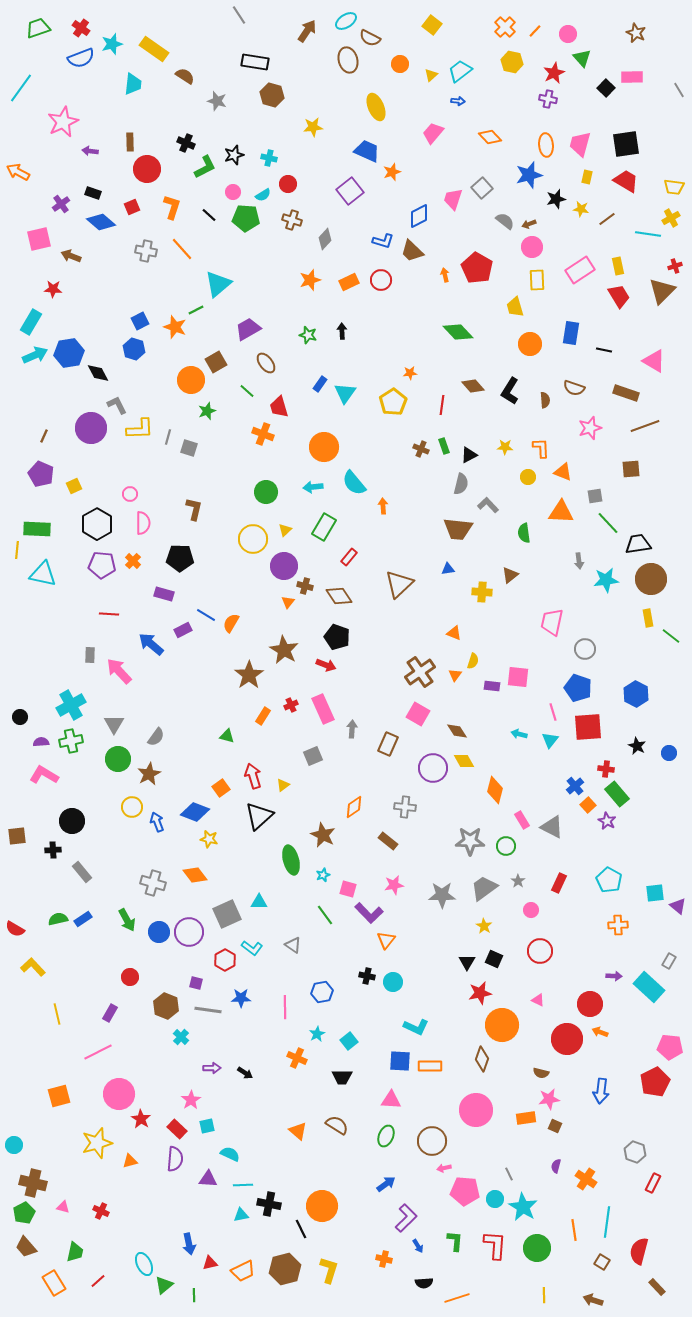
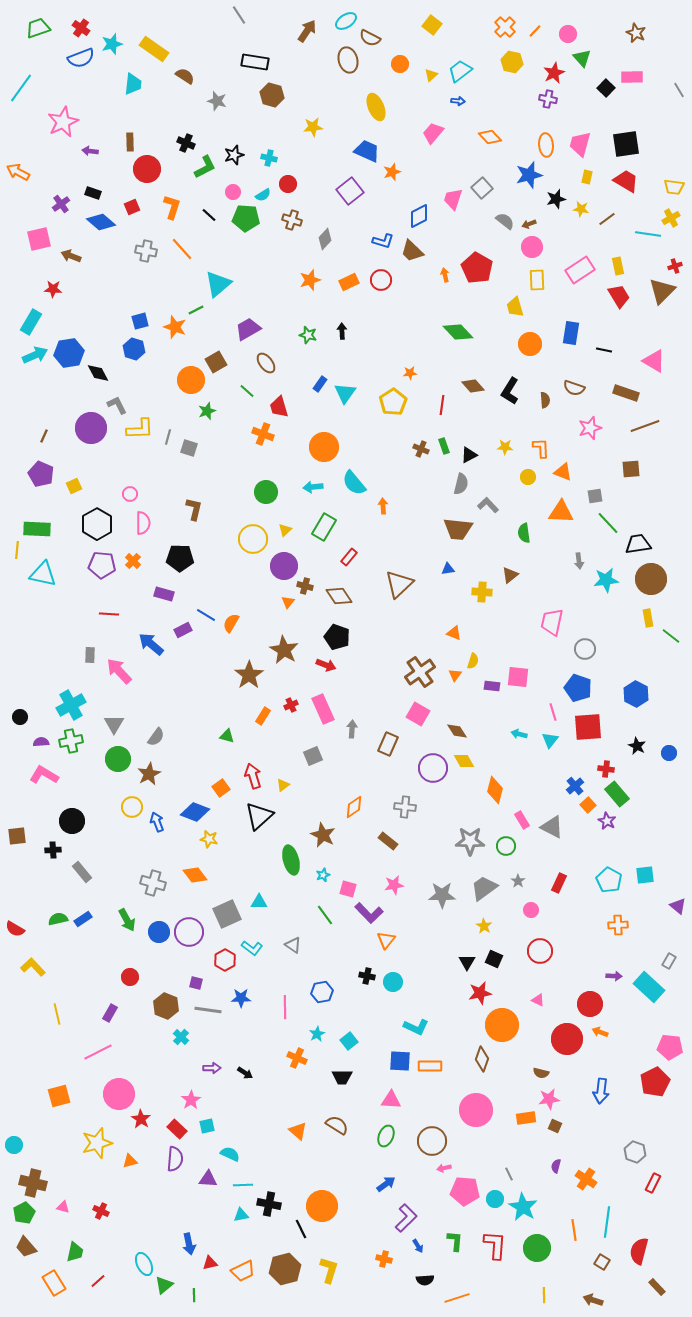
blue square at (140, 321): rotated 12 degrees clockwise
cyan square at (655, 893): moved 10 px left, 18 px up
black semicircle at (424, 1283): moved 1 px right, 3 px up
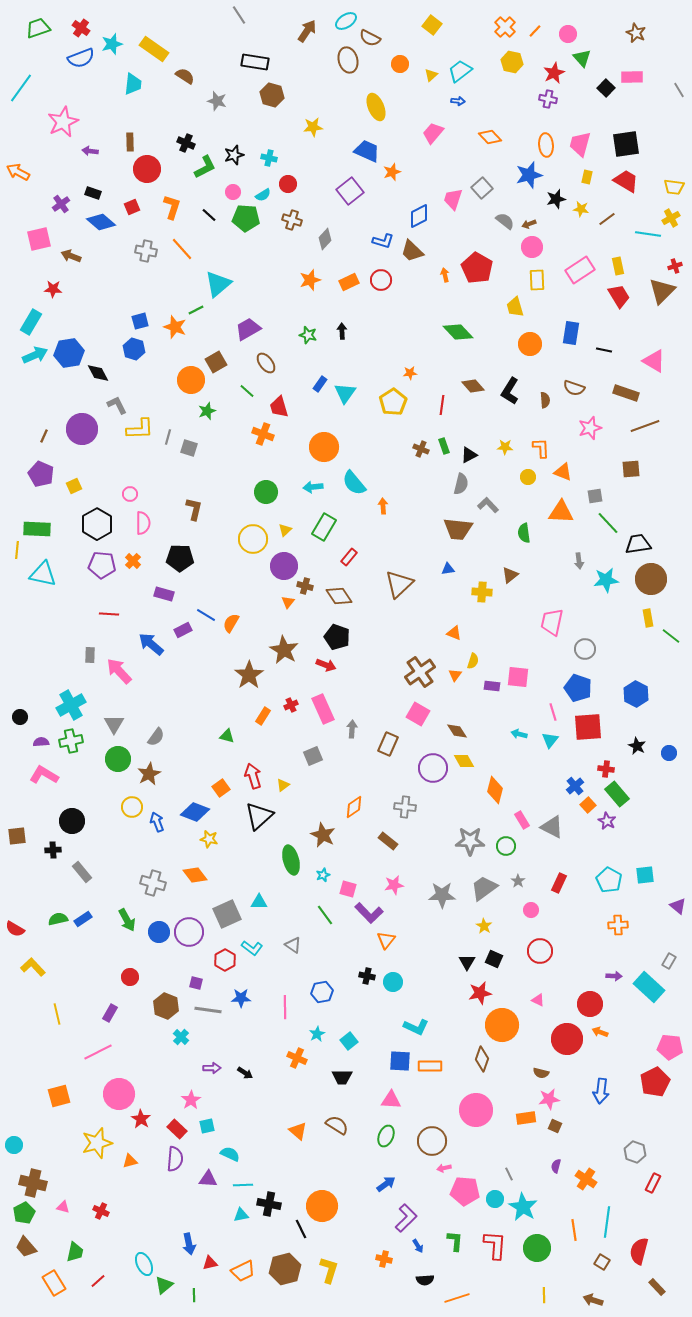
purple circle at (91, 428): moved 9 px left, 1 px down
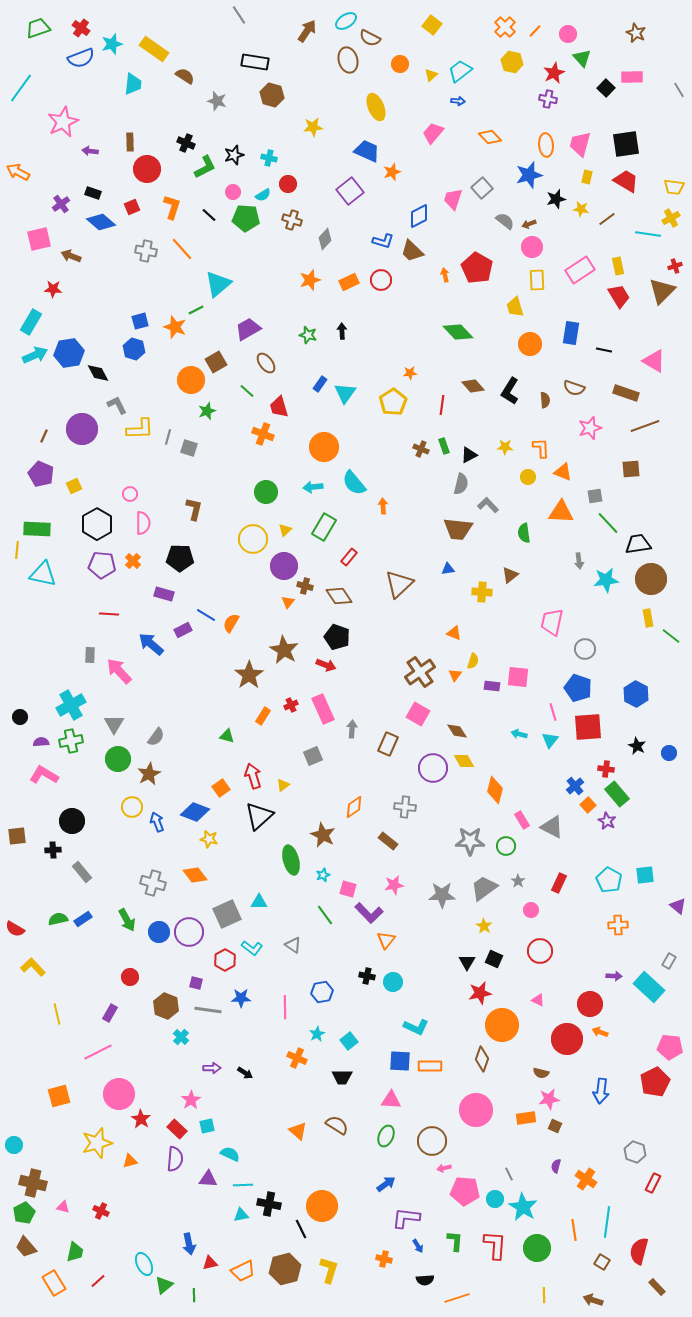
purple L-shape at (406, 1218): rotated 128 degrees counterclockwise
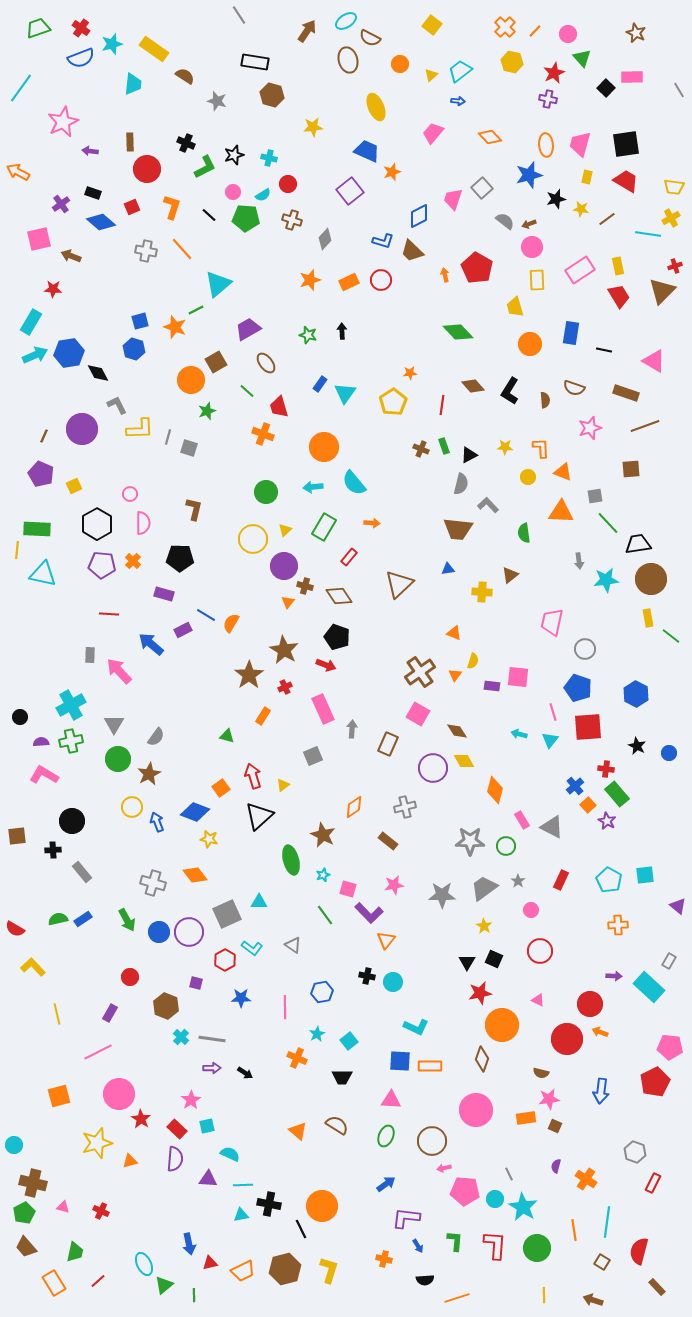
orange arrow at (383, 506): moved 11 px left, 17 px down; rotated 98 degrees clockwise
red cross at (291, 705): moved 6 px left, 18 px up
gray cross at (405, 807): rotated 20 degrees counterclockwise
red rectangle at (559, 883): moved 2 px right, 3 px up
gray line at (208, 1010): moved 4 px right, 29 px down
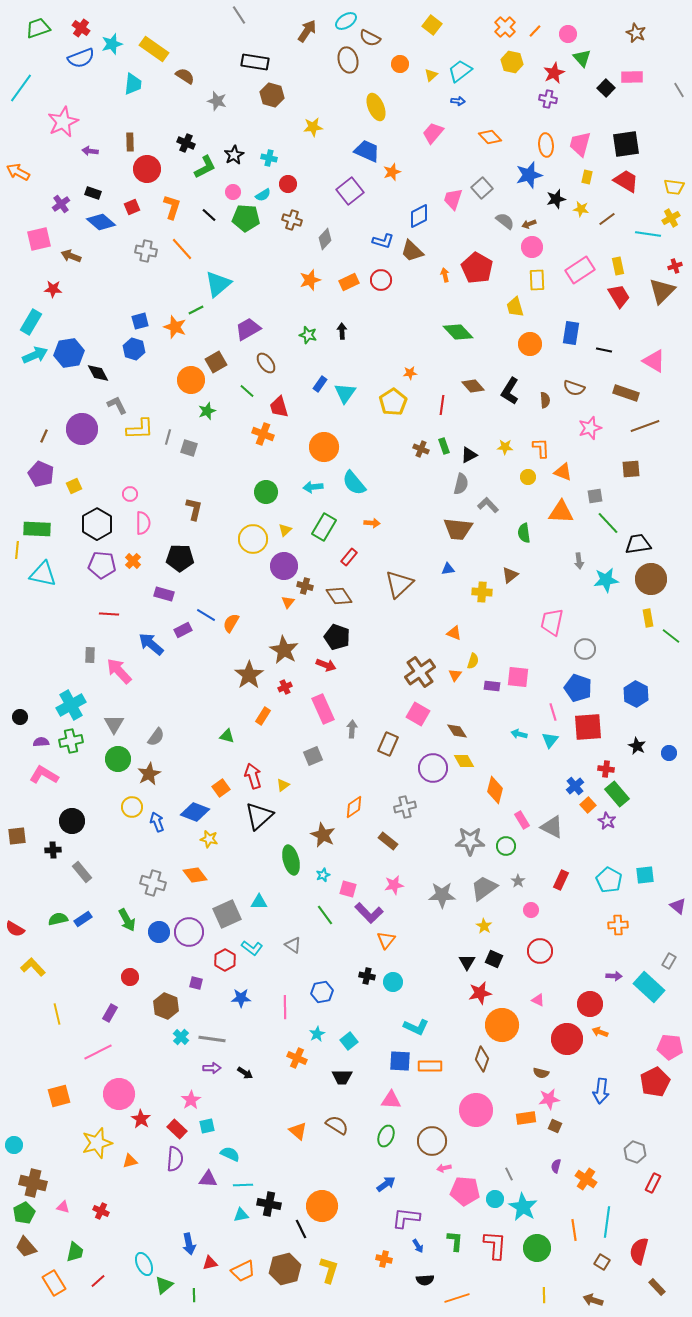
black star at (234, 155): rotated 12 degrees counterclockwise
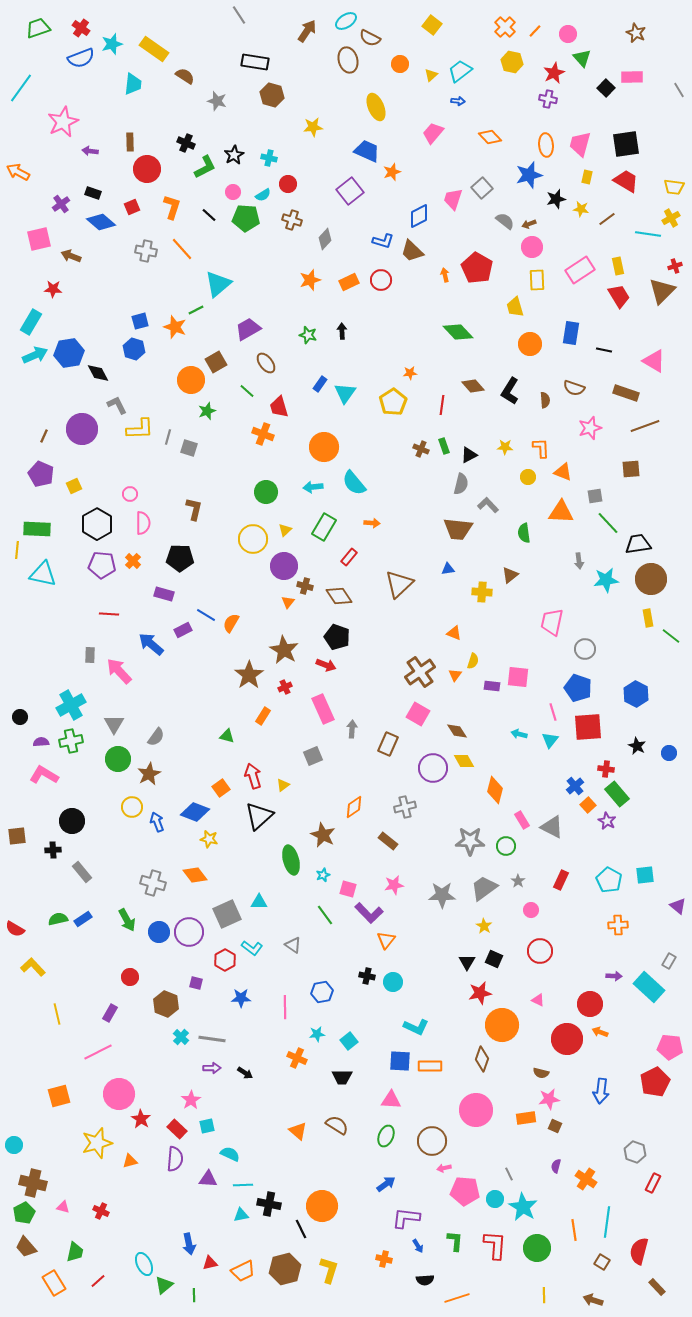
brown hexagon at (166, 1006): moved 2 px up
cyan star at (317, 1034): rotated 21 degrees clockwise
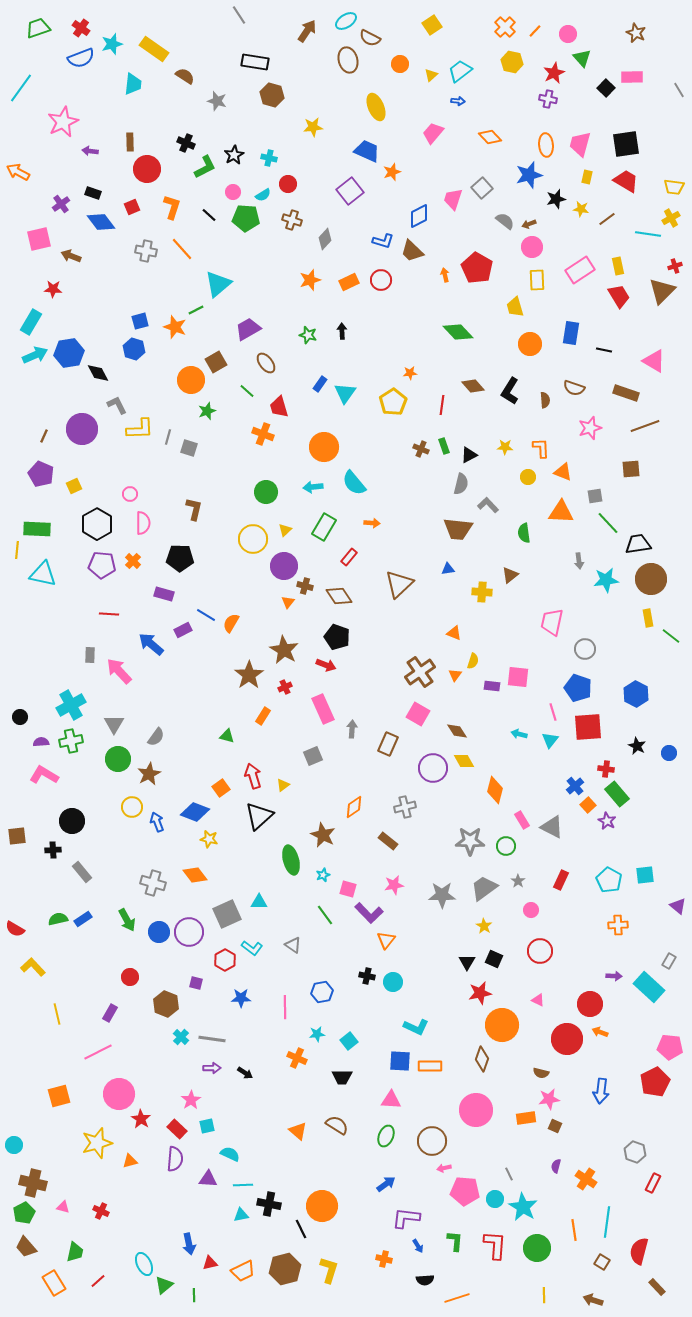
yellow square at (432, 25): rotated 18 degrees clockwise
blue diamond at (101, 222): rotated 12 degrees clockwise
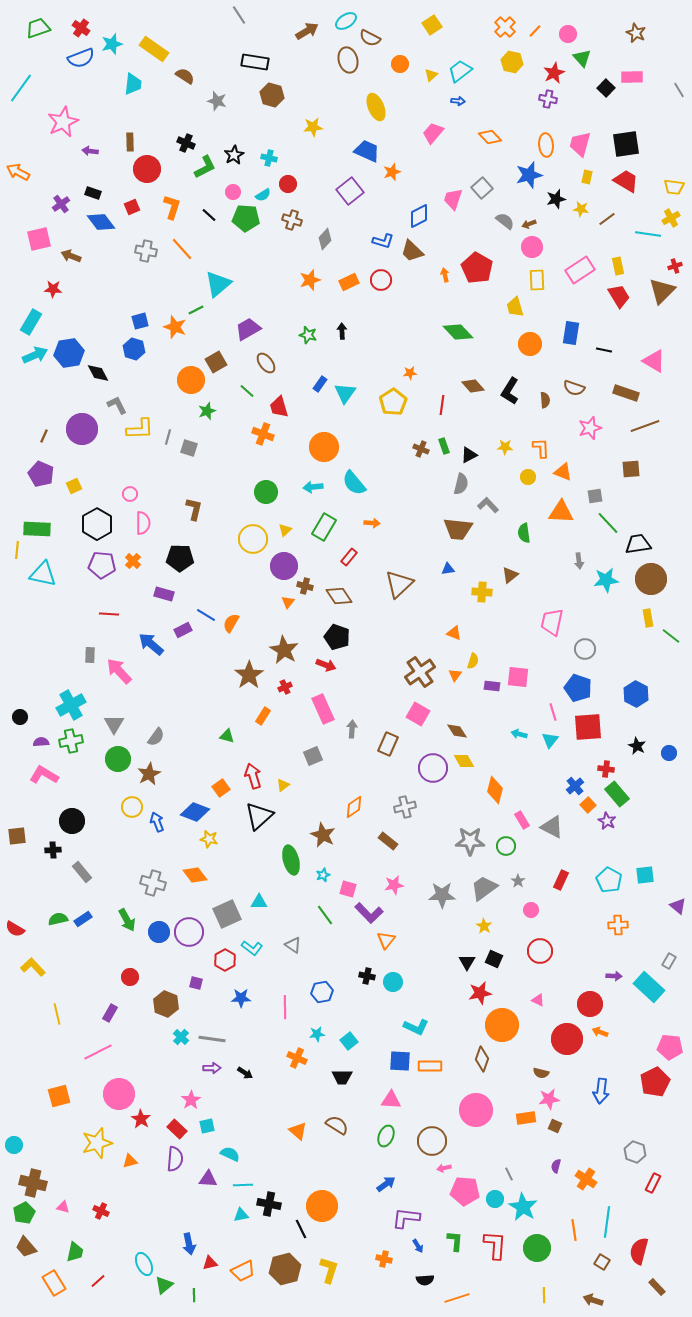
brown arrow at (307, 31): rotated 25 degrees clockwise
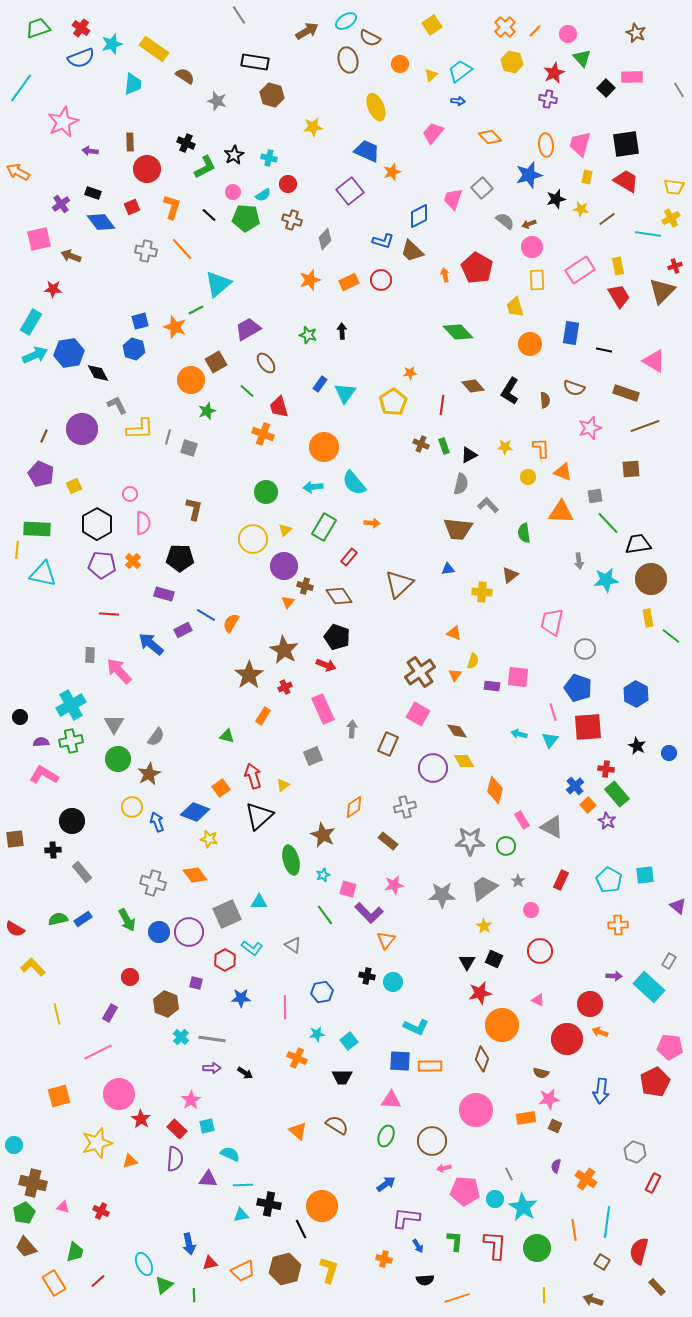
brown cross at (421, 449): moved 5 px up
brown square at (17, 836): moved 2 px left, 3 px down
